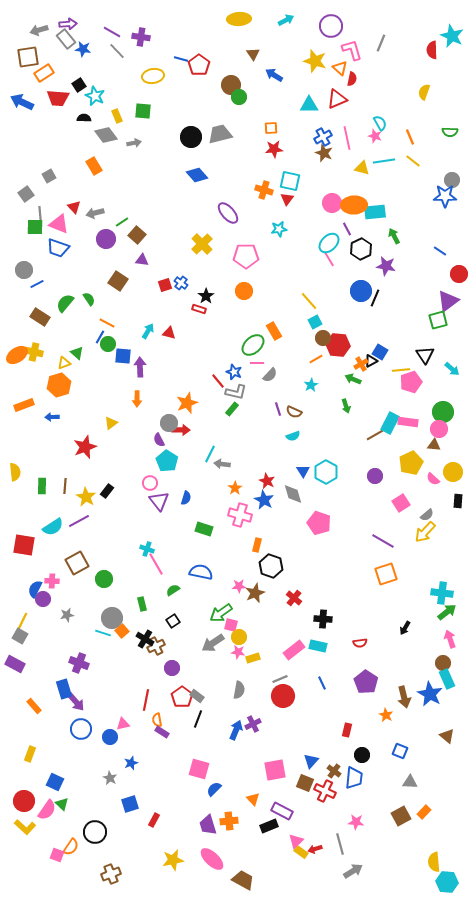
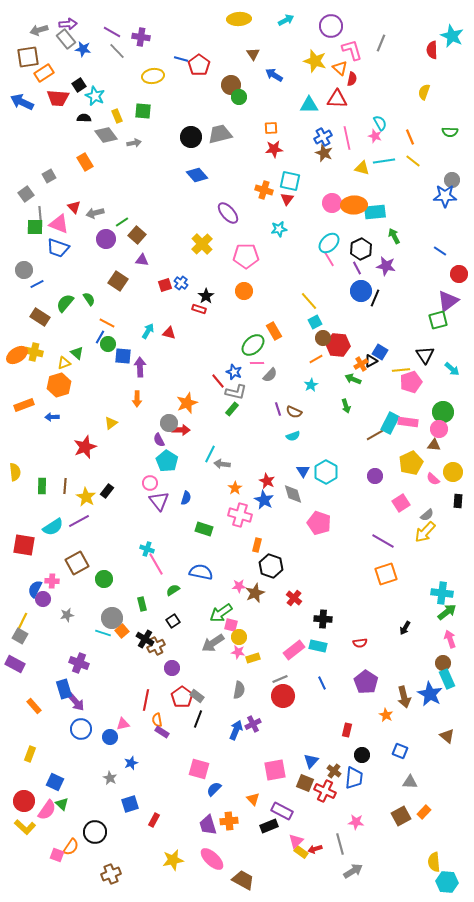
red triangle at (337, 99): rotated 25 degrees clockwise
orange rectangle at (94, 166): moved 9 px left, 4 px up
purple line at (347, 229): moved 10 px right, 39 px down
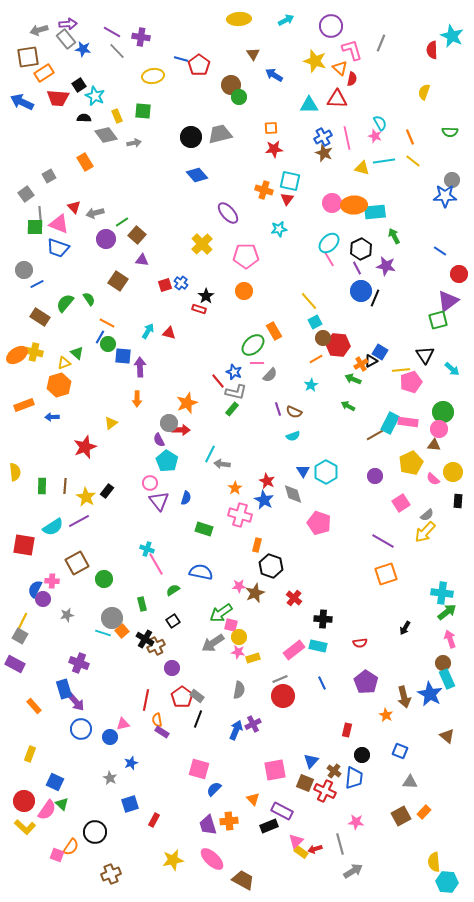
green arrow at (346, 406): moved 2 px right; rotated 136 degrees clockwise
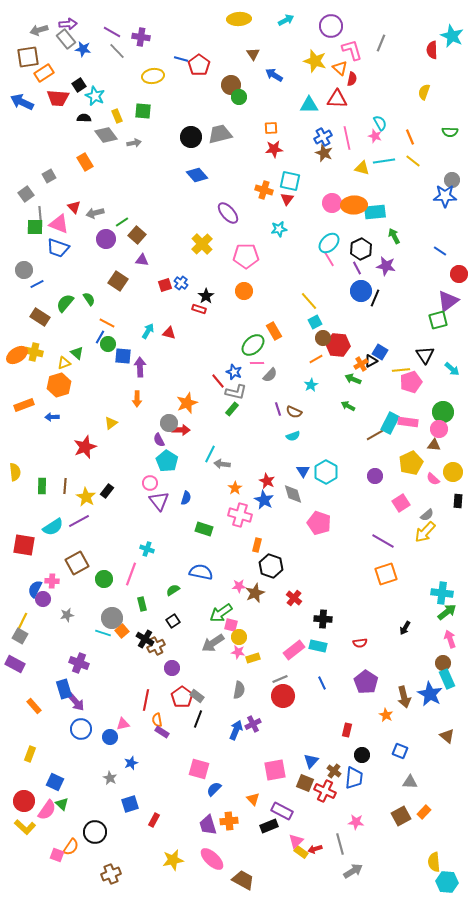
pink line at (156, 564): moved 25 px left, 10 px down; rotated 50 degrees clockwise
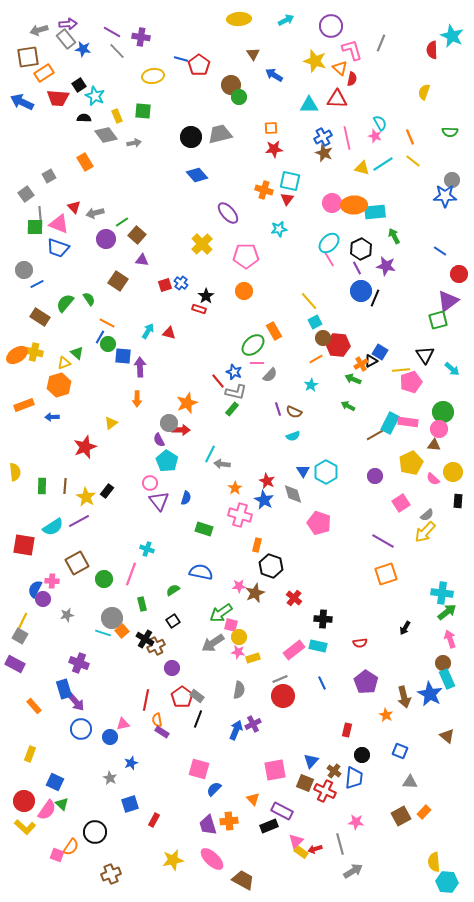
cyan line at (384, 161): moved 1 px left, 3 px down; rotated 25 degrees counterclockwise
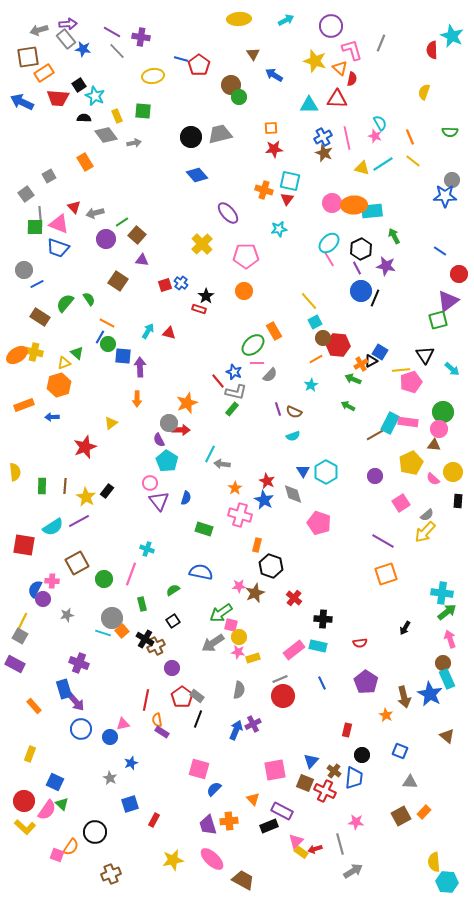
cyan rectangle at (375, 212): moved 3 px left, 1 px up
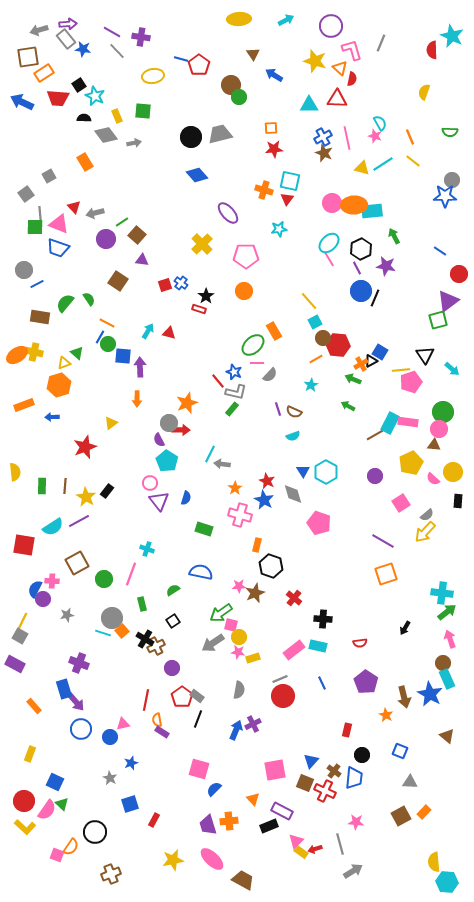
brown rectangle at (40, 317): rotated 24 degrees counterclockwise
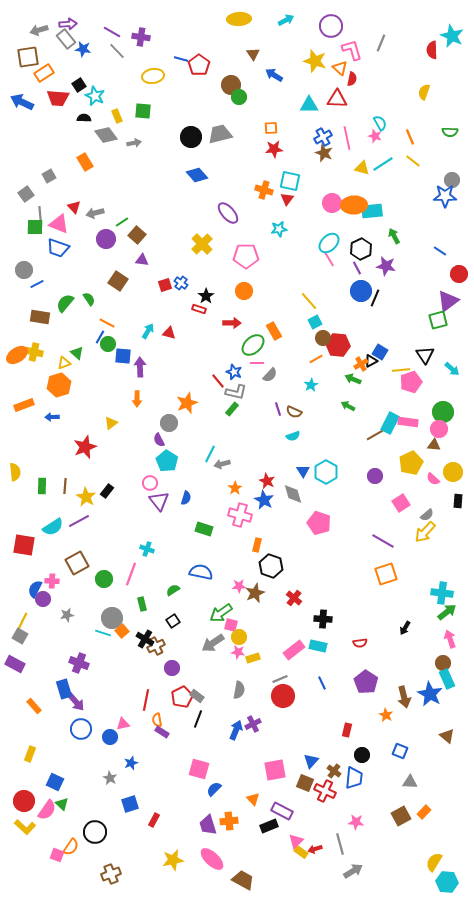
red arrow at (181, 430): moved 51 px right, 107 px up
gray arrow at (222, 464): rotated 21 degrees counterclockwise
red pentagon at (182, 697): rotated 10 degrees clockwise
yellow semicircle at (434, 862): rotated 36 degrees clockwise
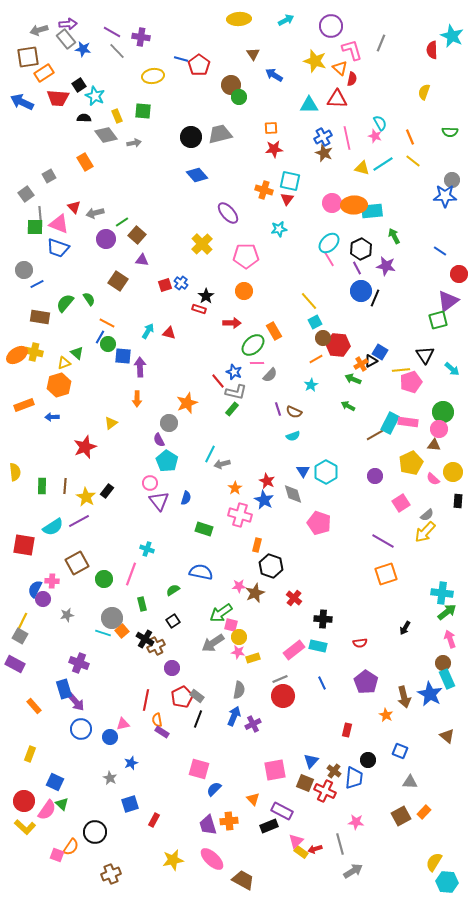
blue arrow at (236, 730): moved 2 px left, 14 px up
black circle at (362, 755): moved 6 px right, 5 px down
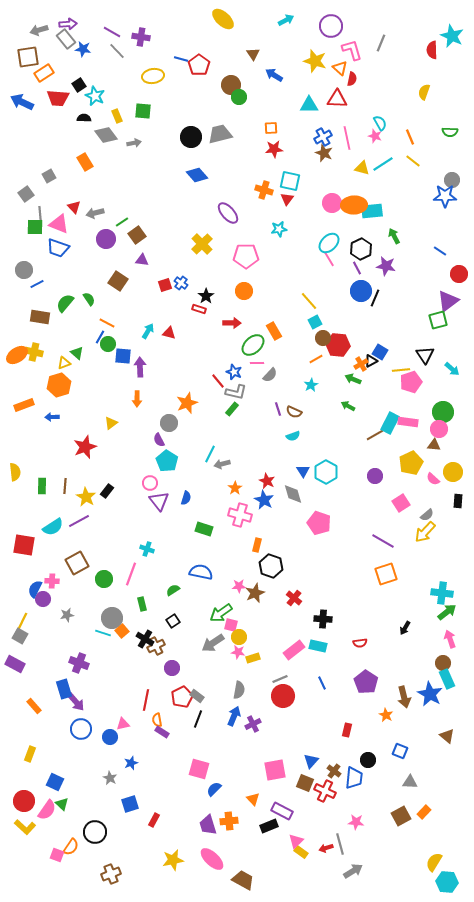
yellow ellipse at (239, 19): moved 16 px left; rotated 45 degrees clockwise
brown square at (137, 235): rotated 12 degrees clockwise
red arrow at (315, 849): moved 11 px right, 1 px up
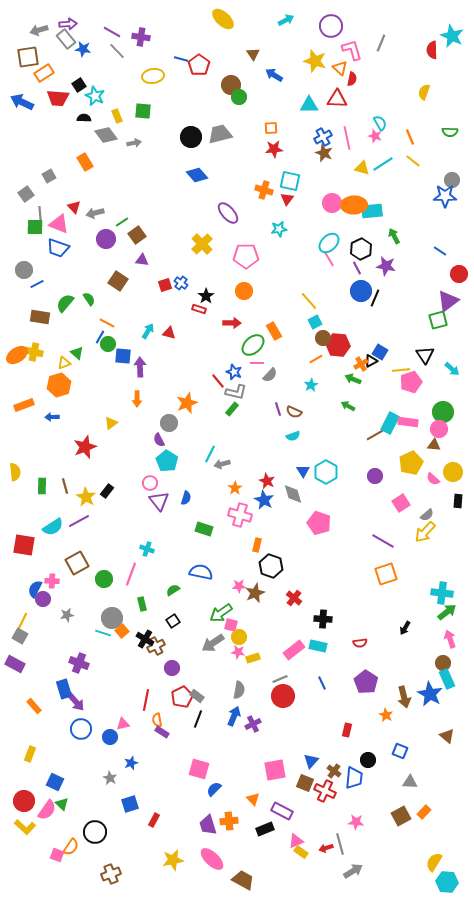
brown line at (65, 486): rotated 21 degrees counterclockwise
black rectangle at (269, 826): moved 4 px left, 3 px down
pink triangle at (296, 841): rotated 21 degrees clockwise
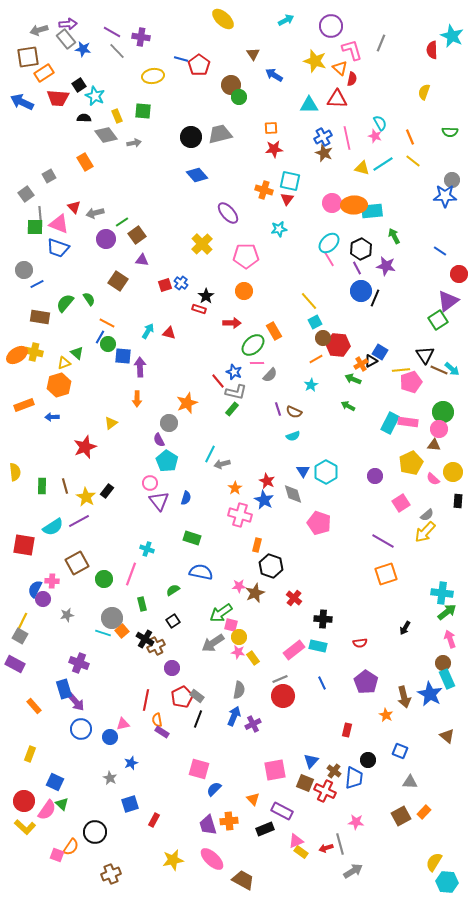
green square at (438, 320): rotated 18 degrees counterclockwise
brown line at (375, 435): moved 64 px right, 65 px up; rotated 54 degrees clockwise
green rectangle at (204, 529): moved 12 px left, 9 px down
yellow rectangle at (253, 658): rotated 72 degrees clockwise
